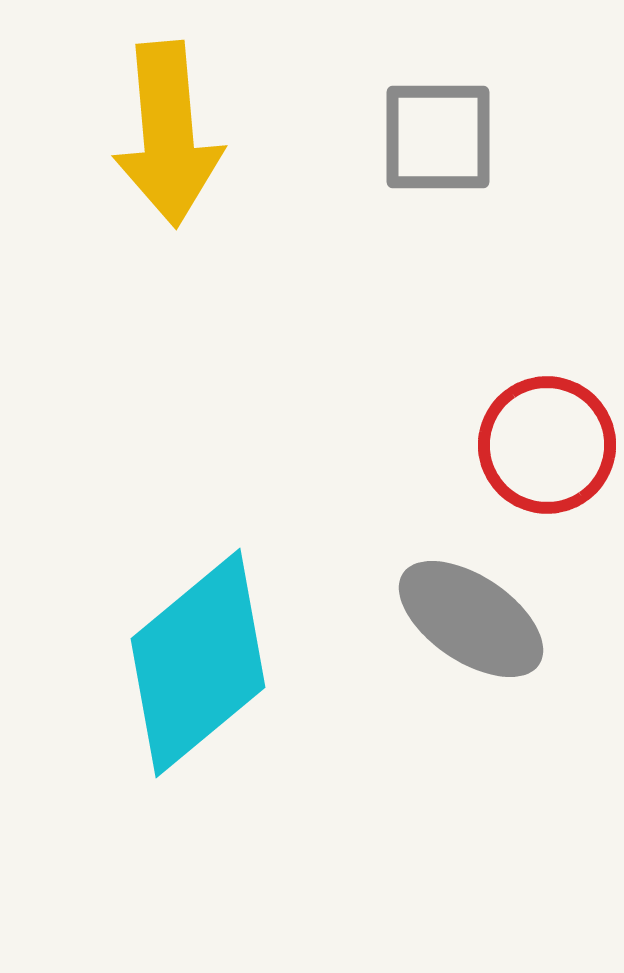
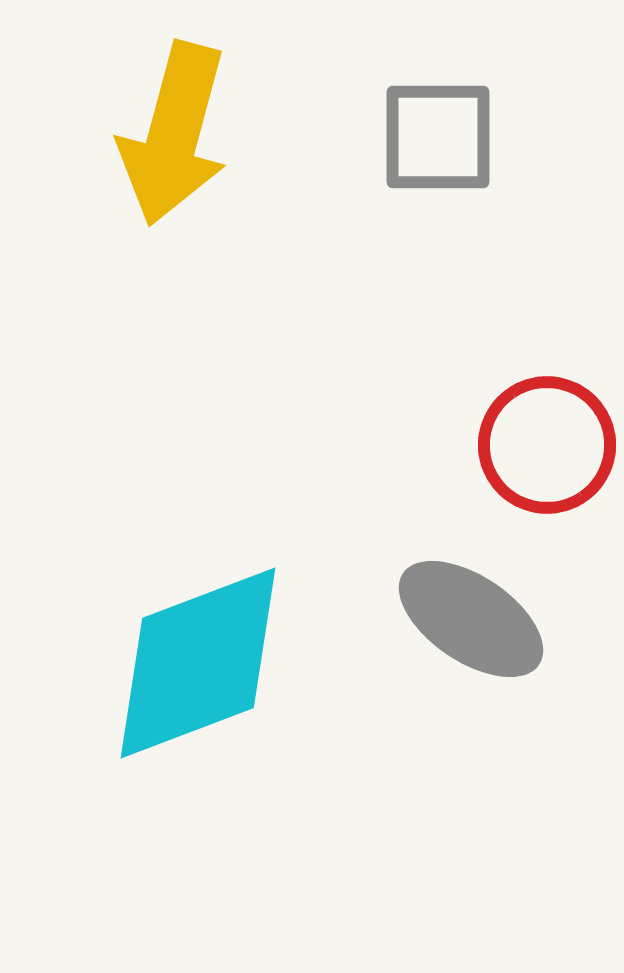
yellow arrow: moved 6 px right; rotated 20 degrees clockwise
cyan diamond: rotated 19 degrees clockwise
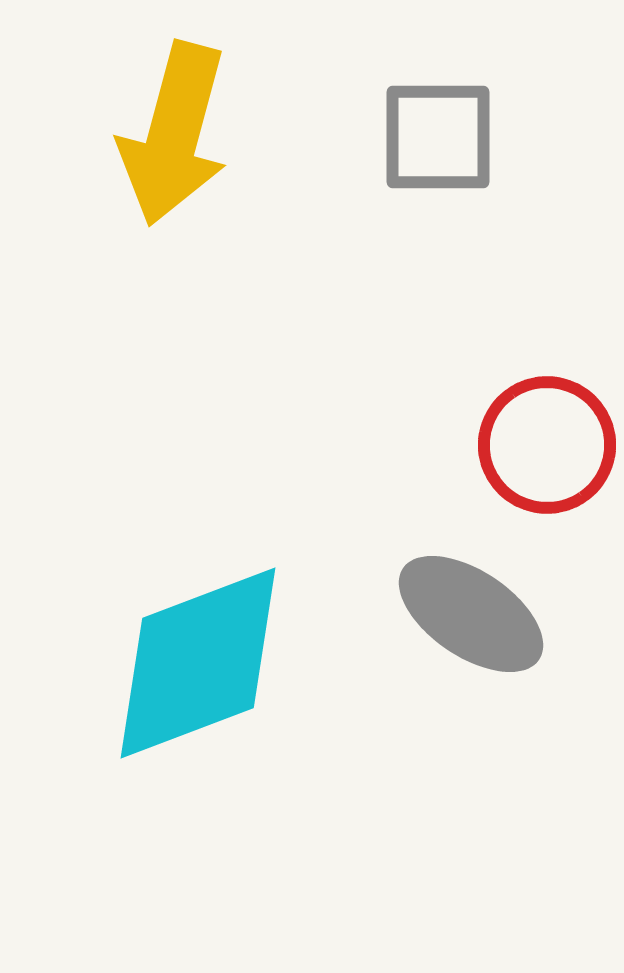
gray ellipse: moved 5 px up
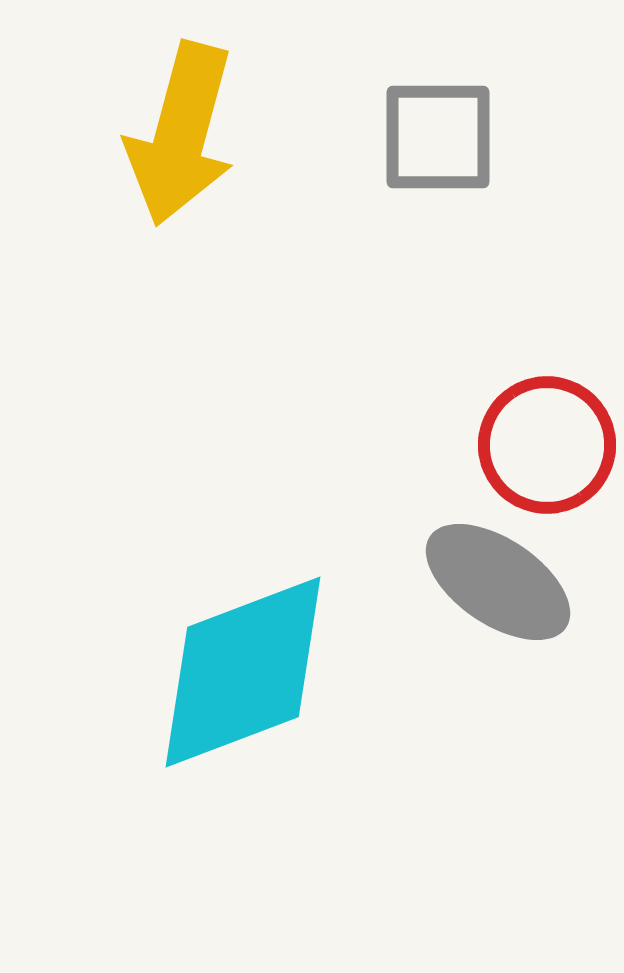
yellow arrow: moved 7 px right
gray ellipse: moved 27 px right, 32 px up
cyan diamond: moved 45 px right, 9 px down
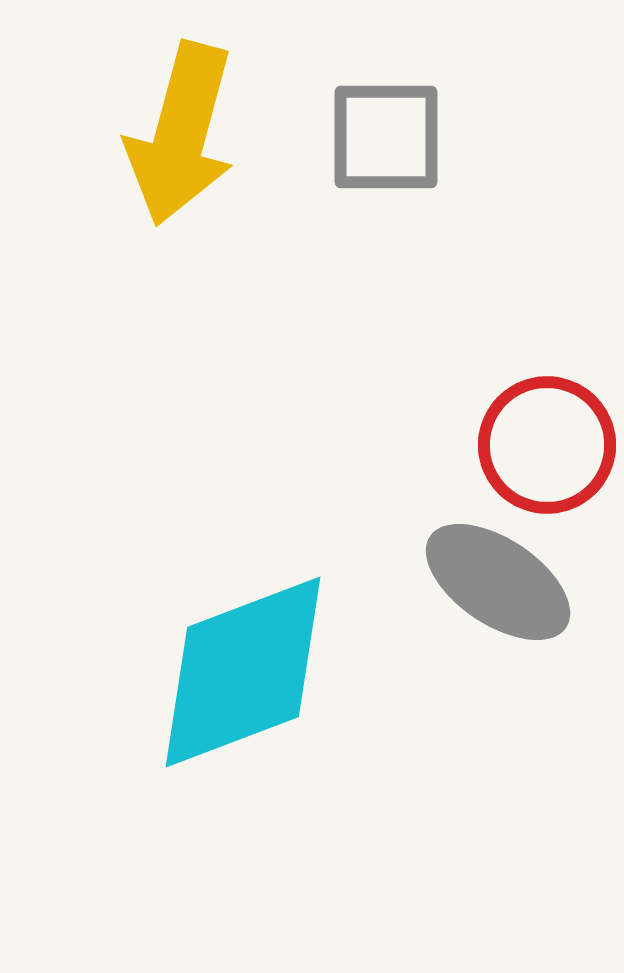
gray square: moved 52 px left
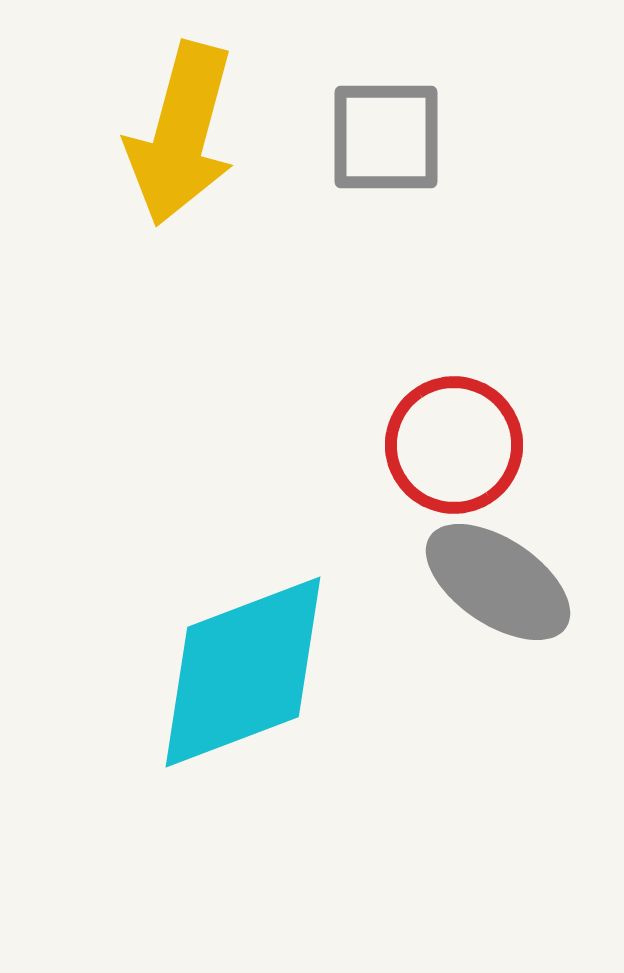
red circle: moved 93 px left
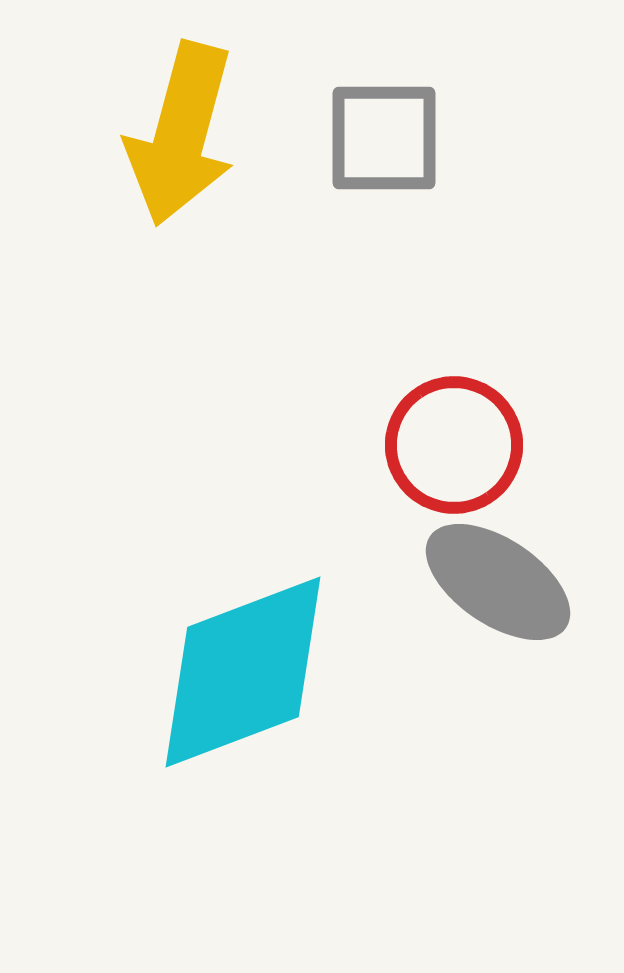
gray square: moved 2 px left, 1 px down
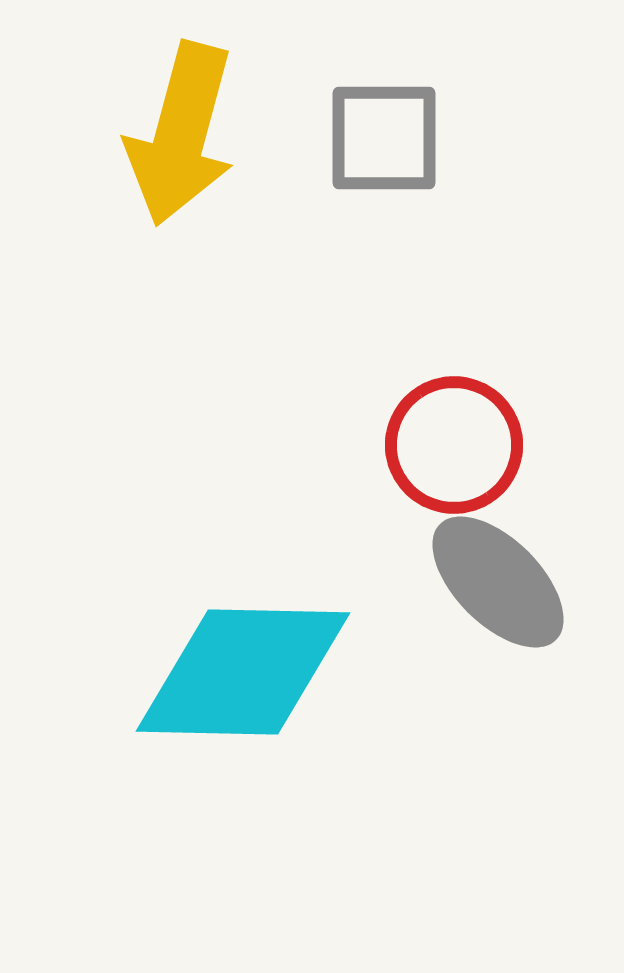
gray ellipse: rotated 11 degrees clockwise
cyan diamond: rotated 22 degrees clockwise
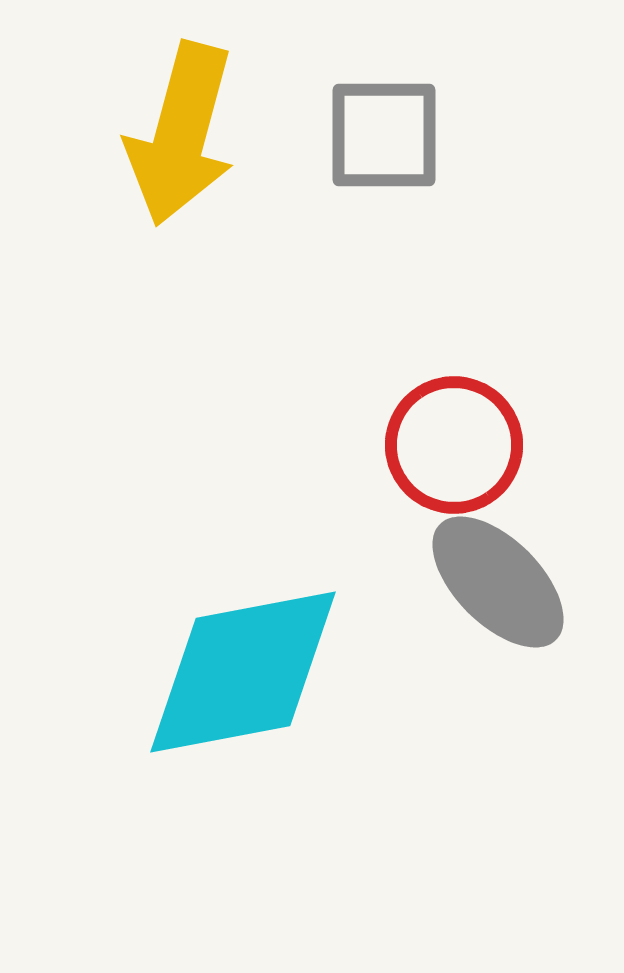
gray square: moved 3 px up
cyan diamond: rotated 12 degrees counterclockwise
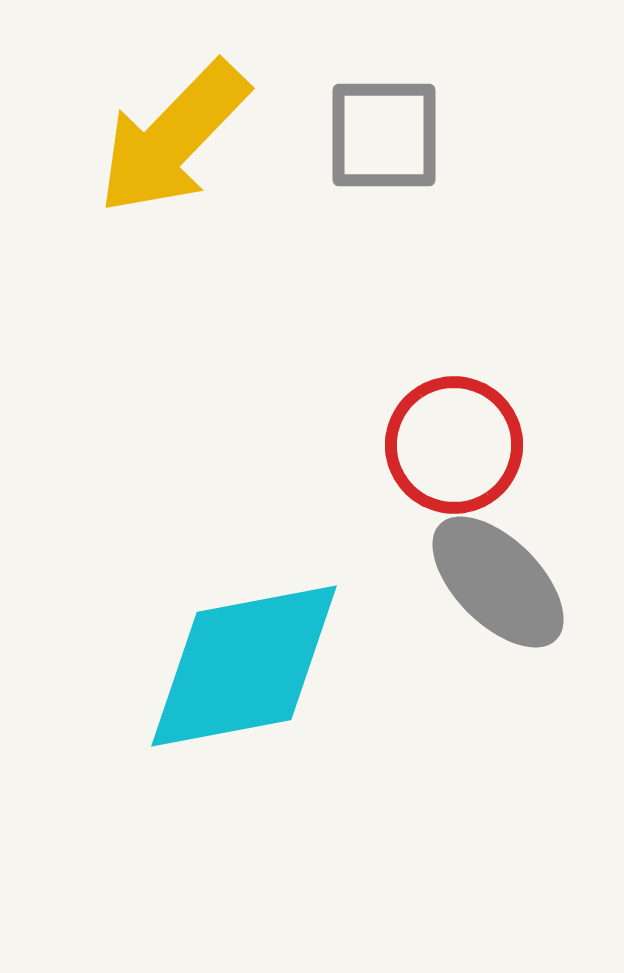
yellow arrow: moved 8 px left, 4 px down; rotated 29 degrees clockwise
cyan diamond: moved 1 px right, 6 px up
